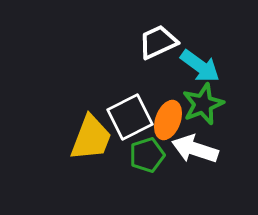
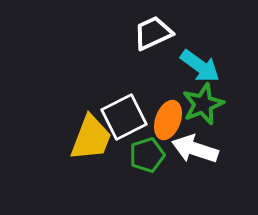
white trapezoid: moved 5 px left, 9 px up
white square: moved 6 px left
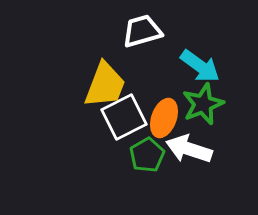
white trapezoid: moved 11 px left, 2 px up; rotated 9 degrees clockwise
orange ellipse: moved 4 px left, 2 px up
yellow trapezoid: moved 14 px right, 53 px up
white arrow: moved 6 px left
green pentagon: rotated 12 degrees counterclockwise
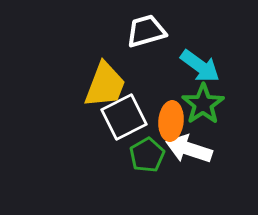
white trapezoid: moved 4 px right
green star: rotated 12 degrees counterclockwise
orange ellipse: moved 7 px right, 3 px down; rotated 15 degrees counterclockwise
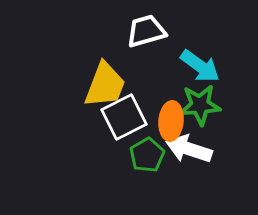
green star: moved 3 px left, 1 px down; rotated 30 degrees clockwise
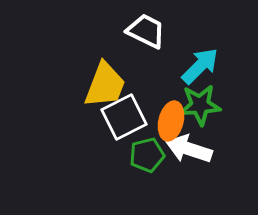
white trapezoid: rotated 42 degrees clockwise
cyan arrow: rotated 81 degrees counterclockwise
orange ellipse: rotated 9 degrees clockwise
green pentagon: rotated 16 degrees clockwise
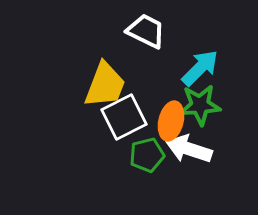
cyan arrow: moved 2 px down
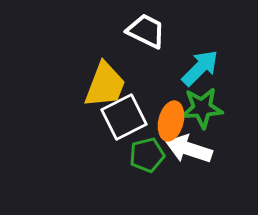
green star: moved 2 px right, 3 px down
